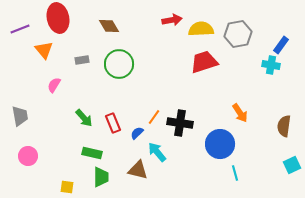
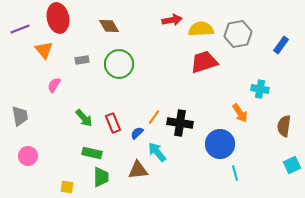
cyan cross: moved 11 px left, 24 px down
brown triangle: rotated 20 degrees counterclockwise
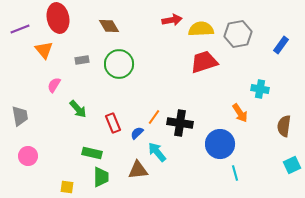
green arrow: moved 6 px left, 9 px up
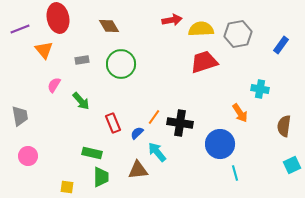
green circle: moved 2 px right
green arrow: moved 3 px right, 8 px up
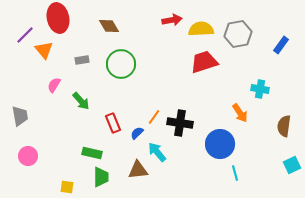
purple line: moved 5 px right, 6 px down; rotated 24 degrees counterclockwise
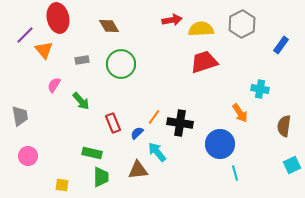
gray hexagon: moved 4 px right, 10 px up; rotated 16 degrees counterclockwise
yellow square: moved 5 px left, 2 px up
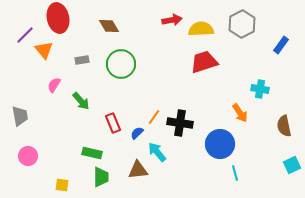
brown semicircle: rotated 20 degrees counterclockwise
